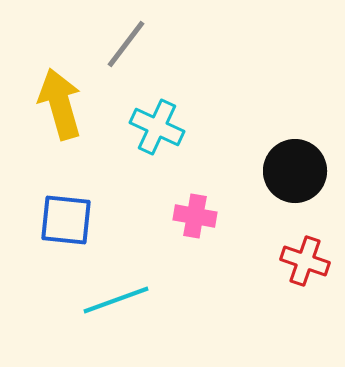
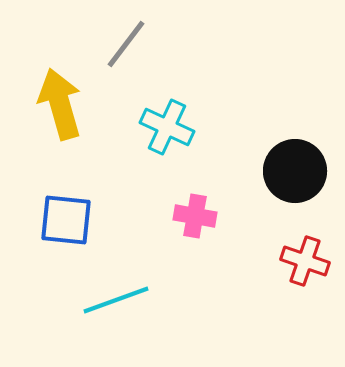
cyan cross: moved 10 px right
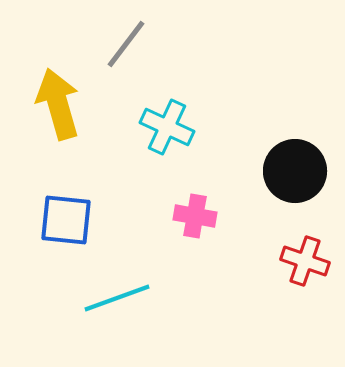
yellow arrow: moved 2 px left
cyan line: moved 1 px right, 2 px up
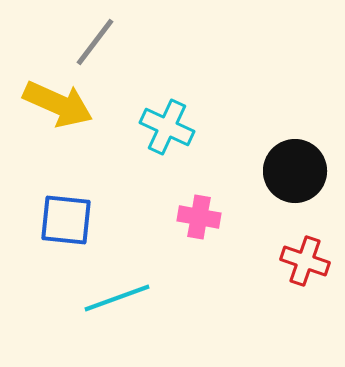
gray line: moved 31 px left, 2 px up
yellow arrow: rotated 130 degrees clockwise
pink cross: moved 4 px right, 1 px down
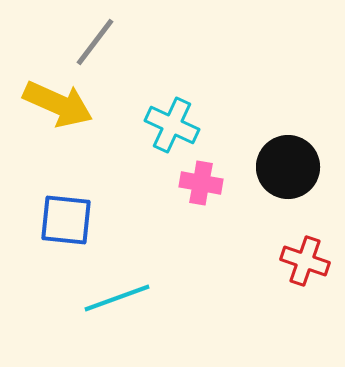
cyan cross: moved 5 px right, 2 px up
black circle: moved 7 px left, 4 px up
pink cross: moved 2 px right, 34 px up
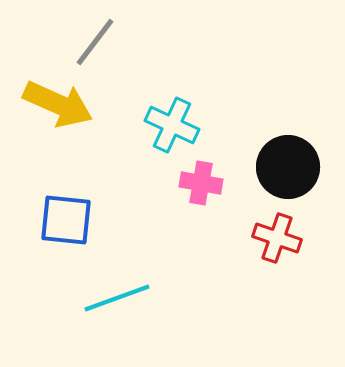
red cross: moved 28 px left, 23 px up
